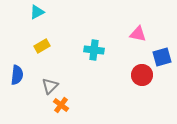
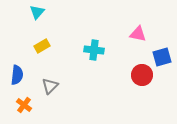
cyan triangle: rotated 21 degrees counterclockwise
orange cross: moved 37 px left
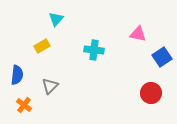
cyan triangle: moved 19 px right, 7 px down
blue square: rotated 18 degrees counterclockwise
red circle: moved 9 px right, 18 px down
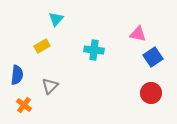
blue square: moved 9 px left
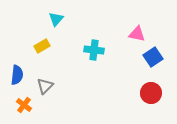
pink triangle: moved 1 px left
gray triangle: moved 5 px left
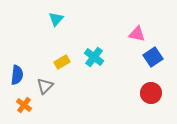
yellow rectangle: moved 20 px right, 16 px down
cyan cross: moved 7 px down; rotated 30 degrees clockwise
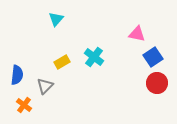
red circle: moved 6 px right, 10 px up
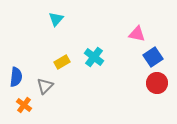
blue semicircle: moved 1 px left, 2 px down
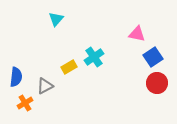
cyan cross: rotated 18 degrees clockwise
yellow rectangle: moved 7 px right, 5 px down
gray triangle: rotated 18 degrees clockwise
orange cross: moved 1 px right, 2 px up; rotated 21 degrees clockwise
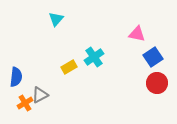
gray triangle: moved 5 px left, 9 px down
